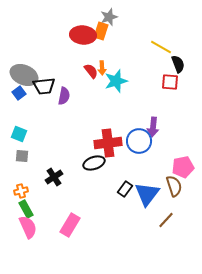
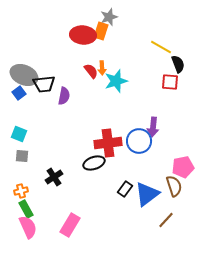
black trapezoid: moved 2 px up
blue triangle: rotated 16 degrees clockwise
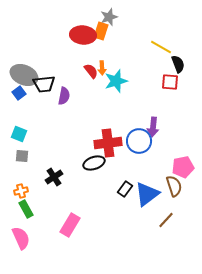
pink semicircle: moved 7 px left, 11 px down
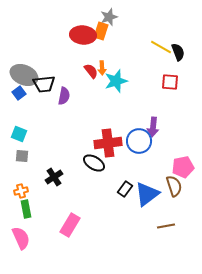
black semicircle: moved 12 px up
black ellipse: rotated 50 degrees clockwise
green rectangle: rotated 18 degrees clockwise
brown line: moved 6 px down; rotated 36 degrees clockwise
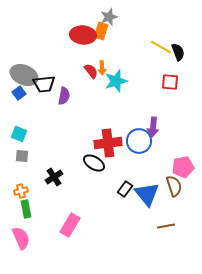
blue triangle: rotated 32 degrees counterclockwise
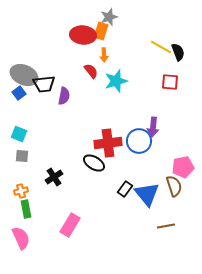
orange arrow: moved 2 px right, 13 px up
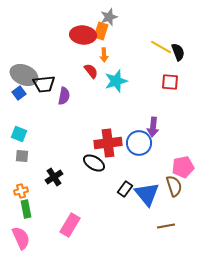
blue circle: moved 2 px down
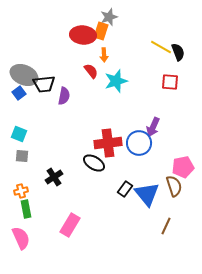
purple arrow: rotated 18 degrees clockwise
brown line: rotated 54 degrees counterclockwise
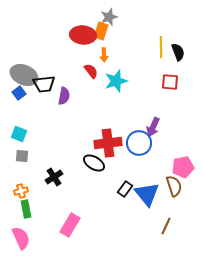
yellow line: rotated 60 degrees clockwise
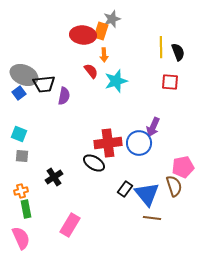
gray star: moved 3 px right, 2 px down
brown line: moved 14 px left, 8 px up; rotated 72 degrees clockwise
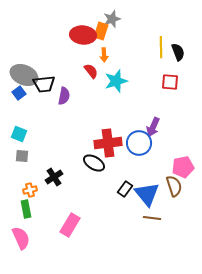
orange cross: moved 9 px right, 1 px up
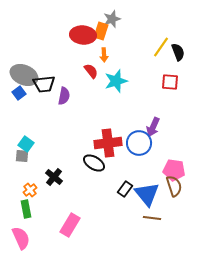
yellow line: rotated 35 degrees clockwise
cyan square: moved 7 px right, 10 px down; rotated 14 degrees clockwise
pink pentagon: moved 9 px left, 3 px down; rotated 20 degrees clockwise
black cross: rotated 18 degrees counterclockwise
orange cross: rotated 24 degrees counterclockwise
